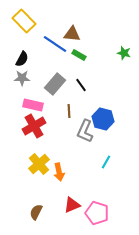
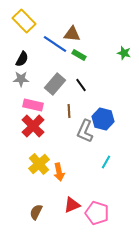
gray star: moved 1 px left, 1 px down
red cross: moved 1 px left; rotated 15 degrees counterclockwise
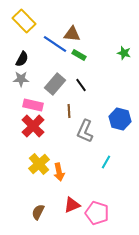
blue hexagon: moved 17 px right
brown semicircle: moved 2 px right
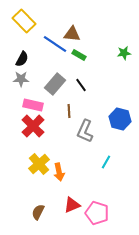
green star: rotated 24 degrees counterclockwise
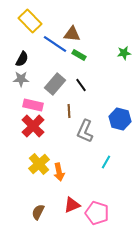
yellow rectangle: moved 6 px right
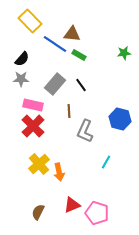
black semicircle: rotated 14 degrees clockwise
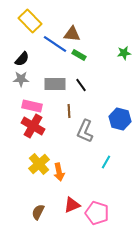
gray rectangle: rotated 50 degrees clockwise
pink rectangle: moved 1 px left, 1 px down
red cross: rotated 15 degrees counterclockwise
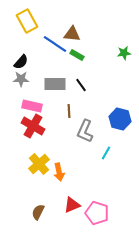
yellow rectangle: moved 3 px left; rotated 15 degrees clockwise
green rectangle: moved 2 px left
black semicircle: moved 1 px left, 3 px down
cyan line: moved 9 px up
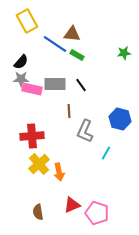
pink rectangle: moved 17 px up
red cross: moved 1 px left, 10 px down; rotated 35 degrees counterclockwise
brown semicircle: rotated 35 degrees counterclockwise
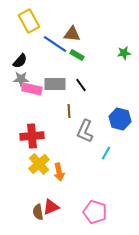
yellow rectangle: moved 2 px right
black semicircle: moved 1 px left, 1 px up
red triangle: moved 21 px left, 2 px down
pink pentagon: moved 2 px left, 1 px up
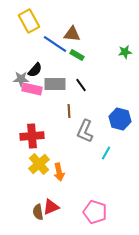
green star: moved 1 px right, 1 px up
black semicircle: moved 15 px right, 9 px down
